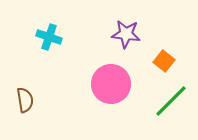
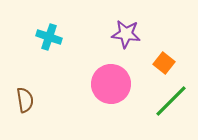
orange square: moved 2 px down
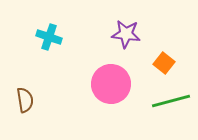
green line: rotated 30 degrees clockwise
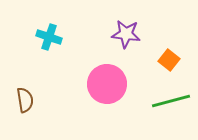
orange square: moved 5 px right, 3 px up
pink circle: moved 4 px left
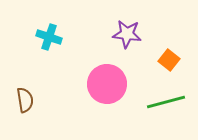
purple star: moved 1 px right
green line: moved 5 px left, 1 px down
